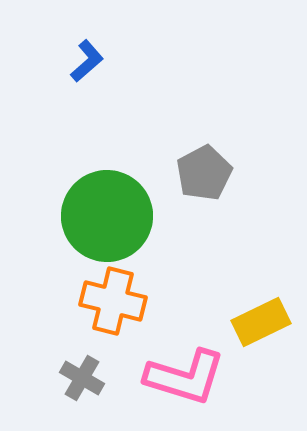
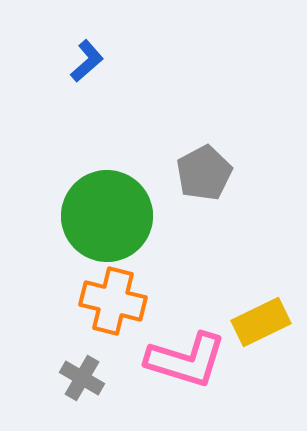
pink L-shape: moved 1 px right, 17 px up
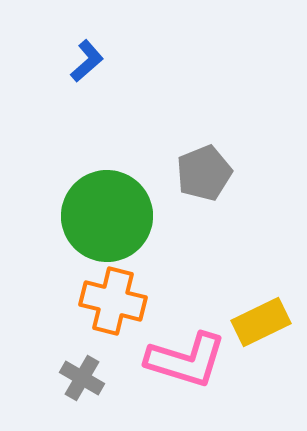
gray pentagon: rotated 6 degrees clockwise
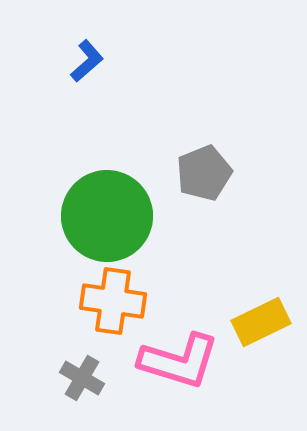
orange cross: rotated 6 degrees counterclockwise
pink L-shape: moved 7 px left, 1 px down
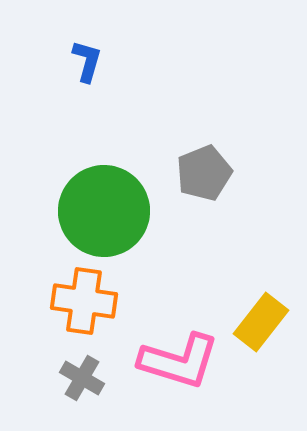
blue L-shape: rotated 33 degrees counterclockwise
green circle: moved 3 px left, 5 px up
orange cross: moved 29 px left
yellow rectangle: rotated 26 degrees counterclockwise
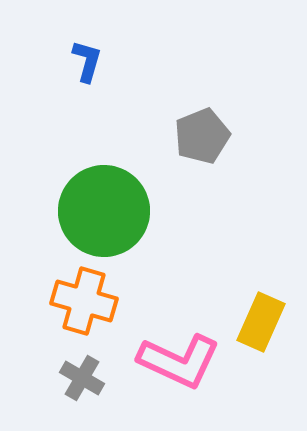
gray pentagon: moved 2 px left, 37 px up
orange cross: rotated 8 degrees clockwise
yellow rectangle: rotated 14 degrees counterclockwise
pink L-shape: rotated 8 degrees clockwise
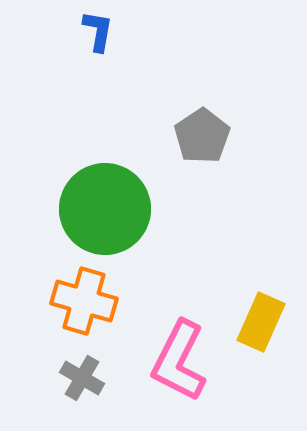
blue L-shape: moved 11 px right, 30 px up; rotated 6 degrees counterclockwise
gray pentagon: rotated 12 degrees counterclockwise
green circle: moved 1 px right, 2 px up
pink L-shape: rotated 92 degrees clockwise
